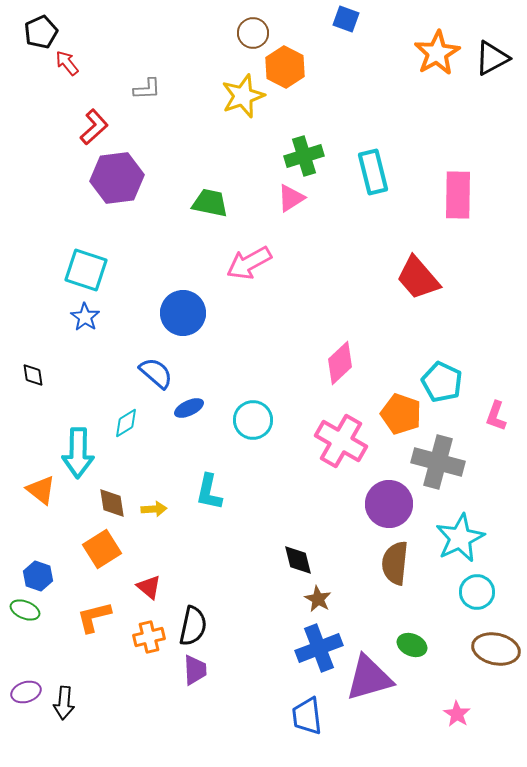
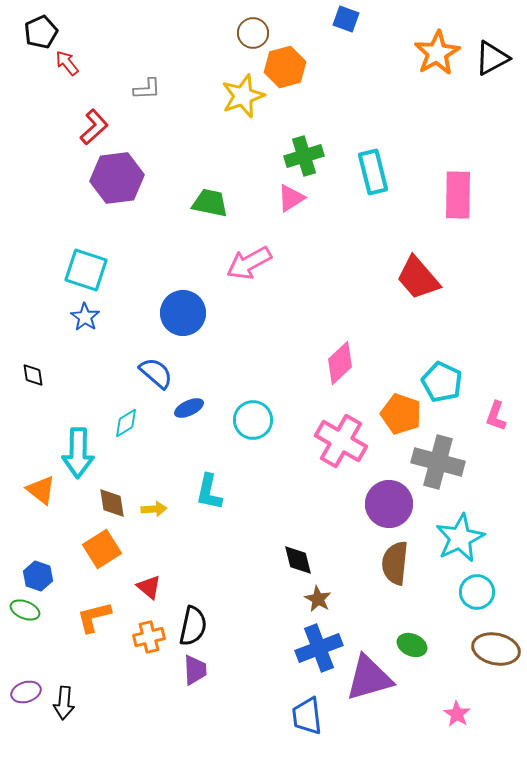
orange hexagon at (285, 67): rotated 18 degrees clockwise
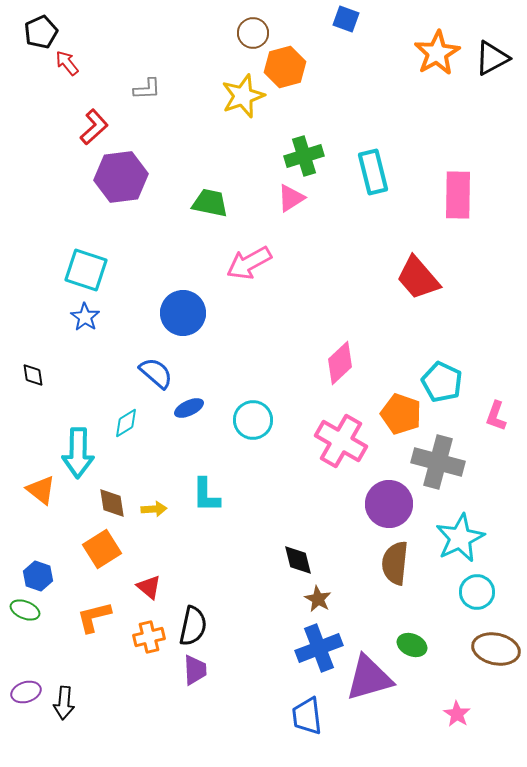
purple hexagon at (117, 178): moved 4 px right, 1 px up
cyan L-shape at (209, 492): moved 3 px left, 3 px down; rotated 12 degrees counterclockwise
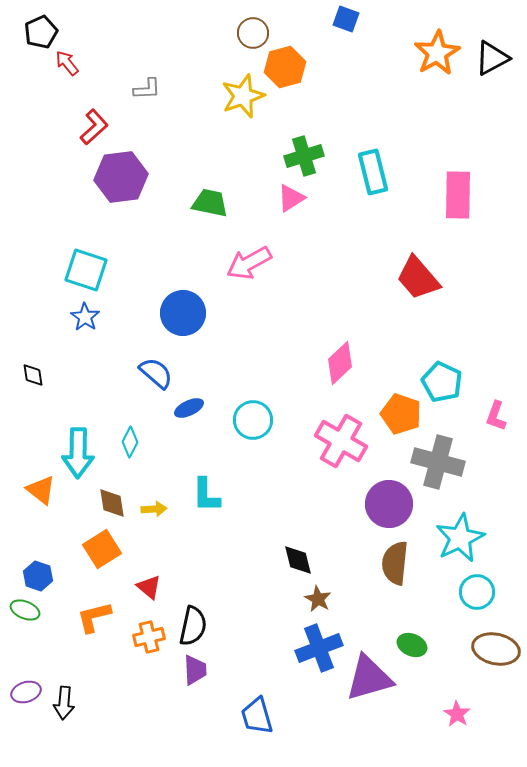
cyan diamond at (126, 423): moved 4 px right, 19 px down; rotated 32 degrees counterclockwise
blue trapezoid at (307, 716): moved 50 px left; rotated 9 degrees counterclockwise
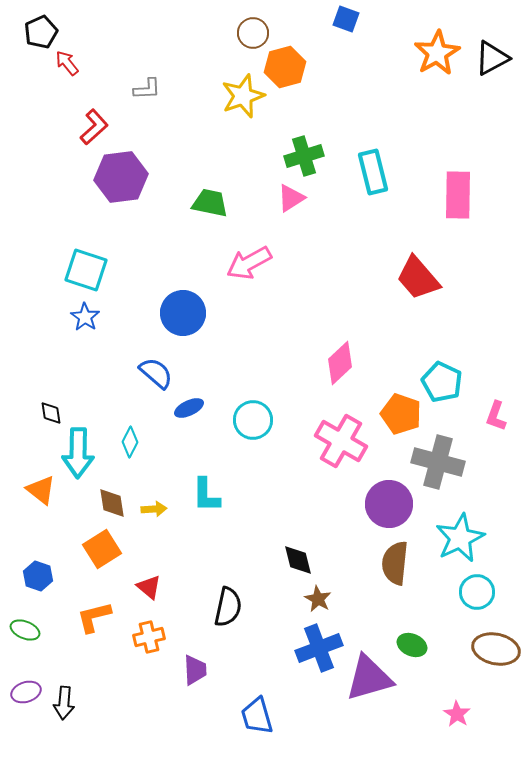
black diamond at (33, 375): moved 18 px right, 38 px down
green ellipse at (25, 610): moved 20 px down
black semicircle at (193, 626): moved 35 px right, 19 px up
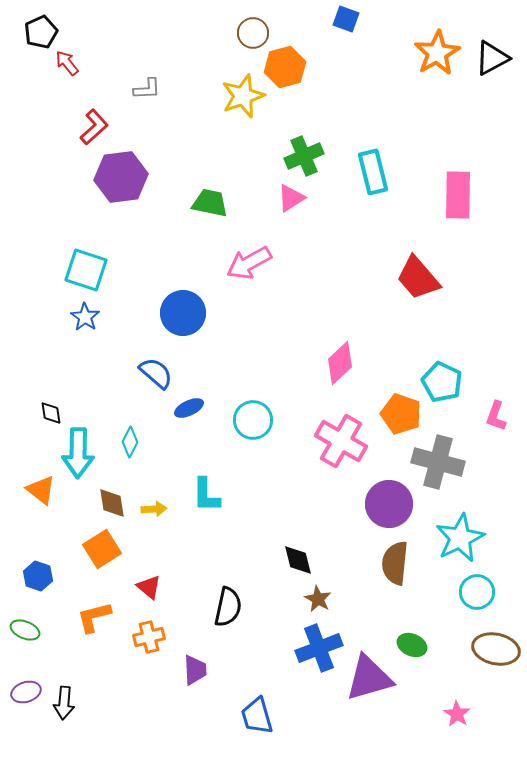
green cross at (304, 156): rotated 6 degrees counterclockwise
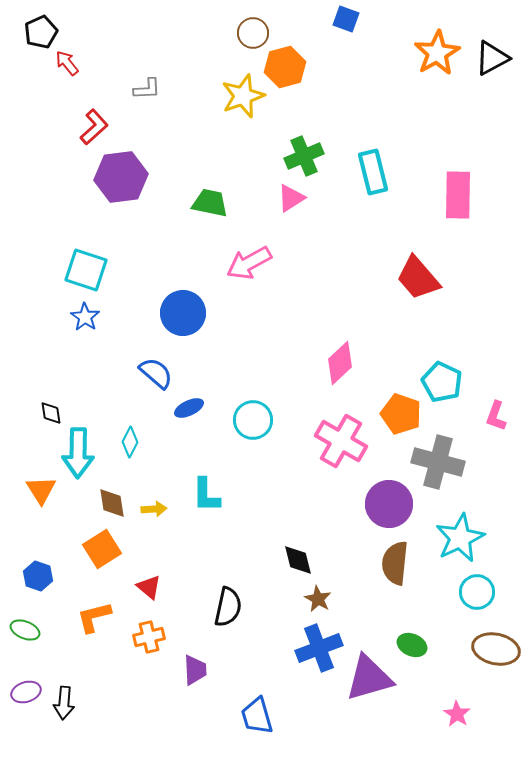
orange triangle at (41, 490): rotated 20 degrees clockwise
